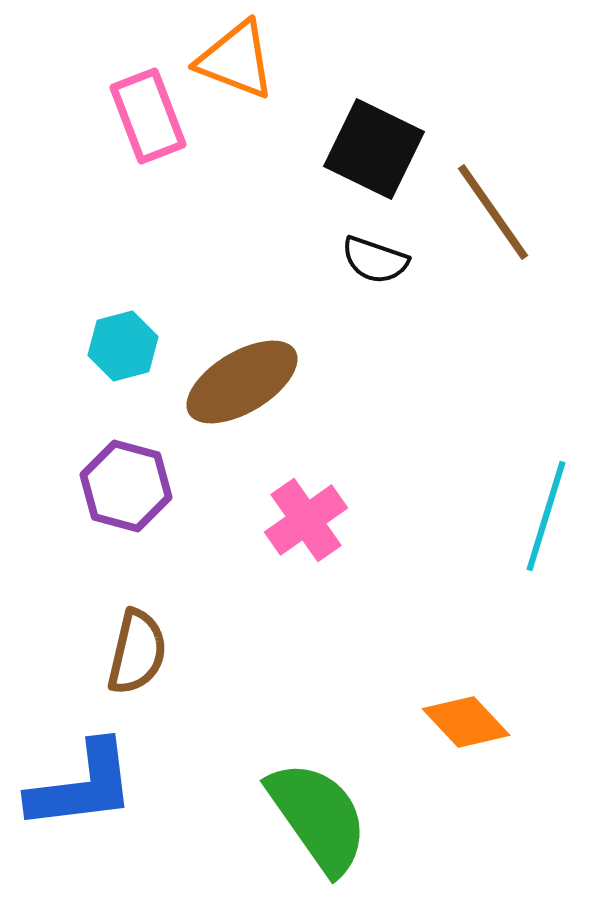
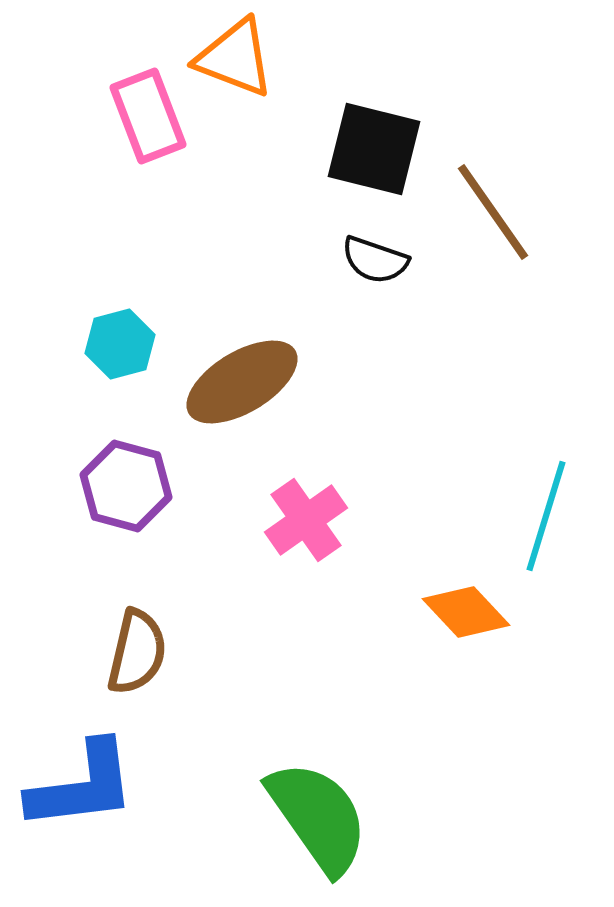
orange triangle: moved 1 px left, 2 px up
black square: rotated 12 degrees counterclockwise
cyan hexagon: moved 3 px left, 2 px up
orange diamond: moved 110 px up
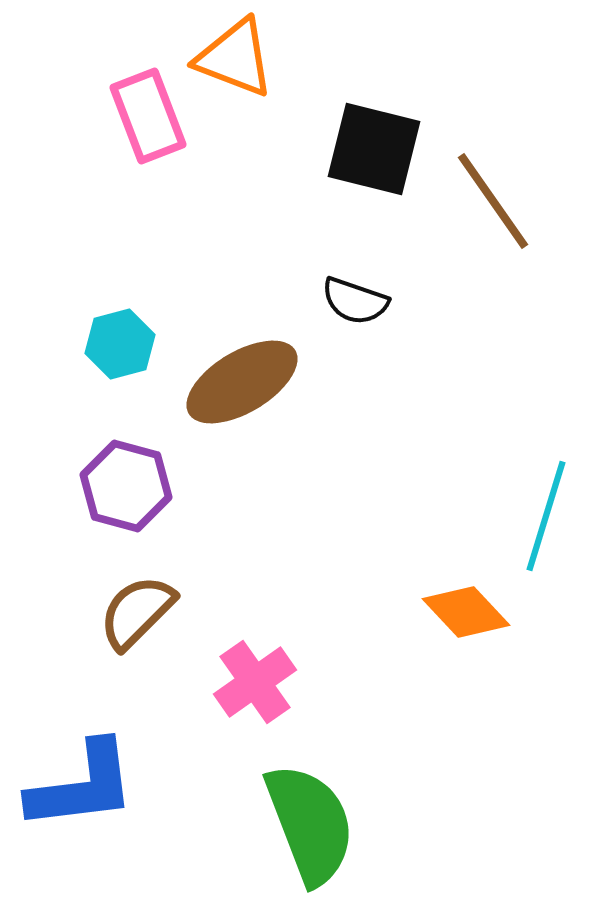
brown line: moved 11 px up
black semicircle: moved 20 px left, 41 px down
pink cross: moved 51 px left, 162 px down
brown semicircle: moved 40 px up; rotated 148 degrees counterclockwise
green semicircle: moved 8 px left, 7 px down; rotated 14 degrees clockwise
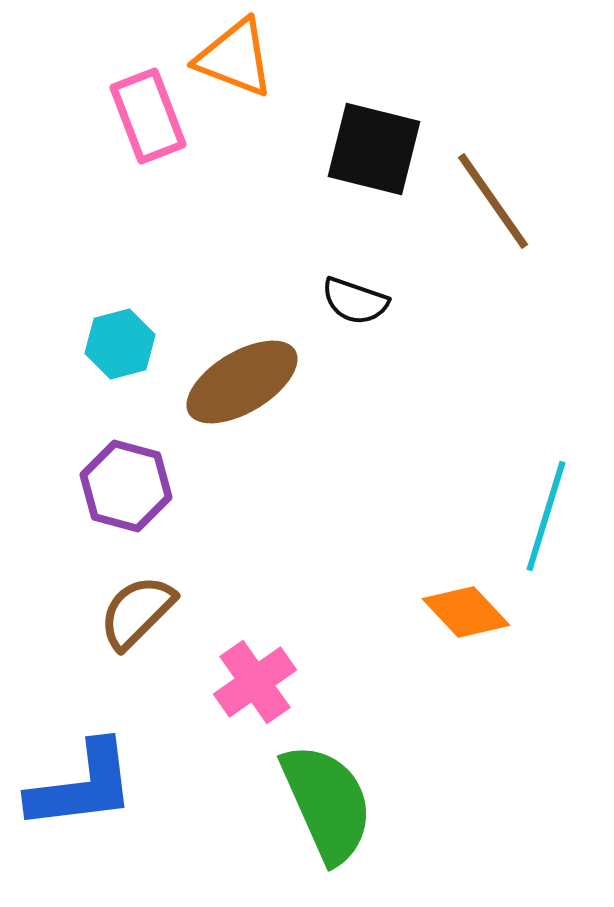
green semicircle: moved 17 px right, 21 px up; rotated 3 degrees counterclockwise
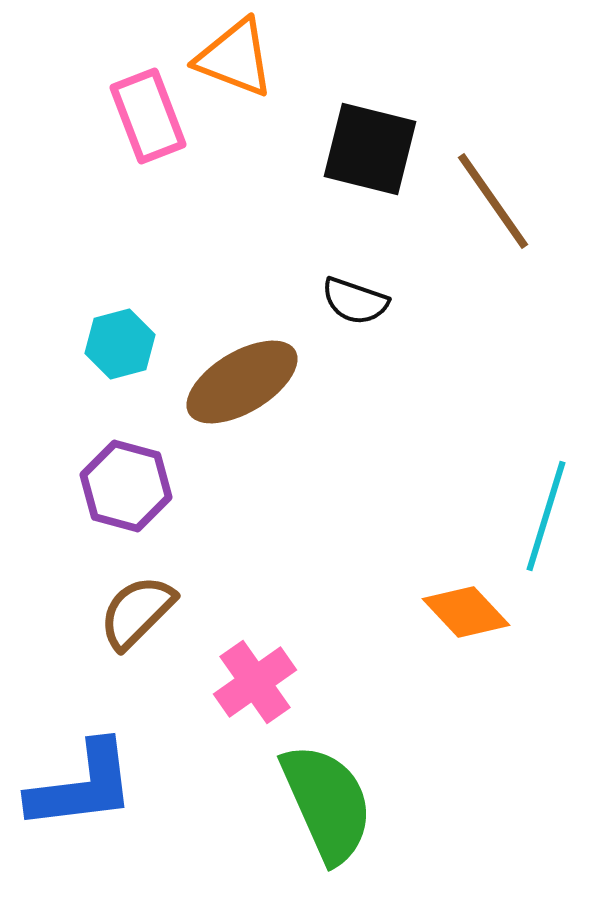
black square: moved 4 px left
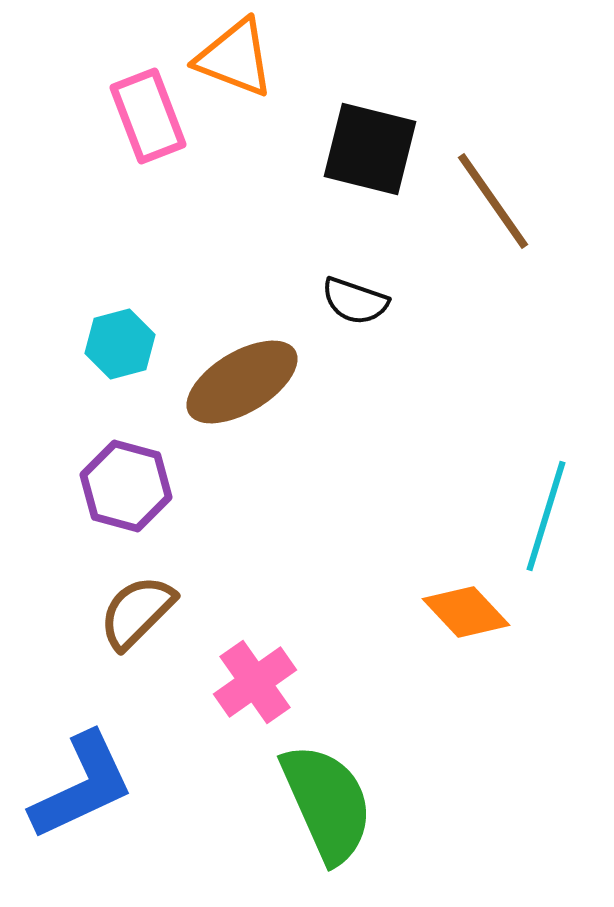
blue L-shape: rotated 18 degrees counterclockwise
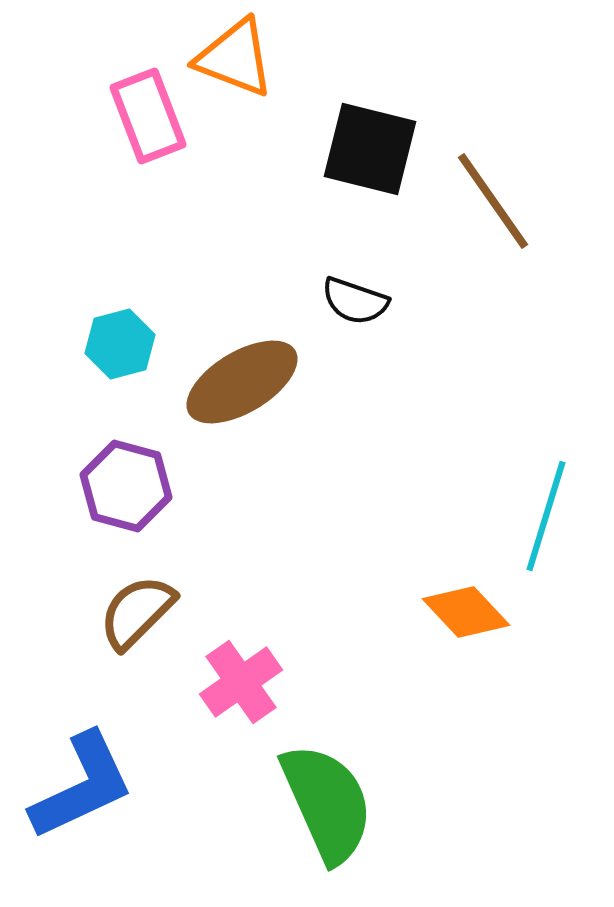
pink cross: moved 14 px left
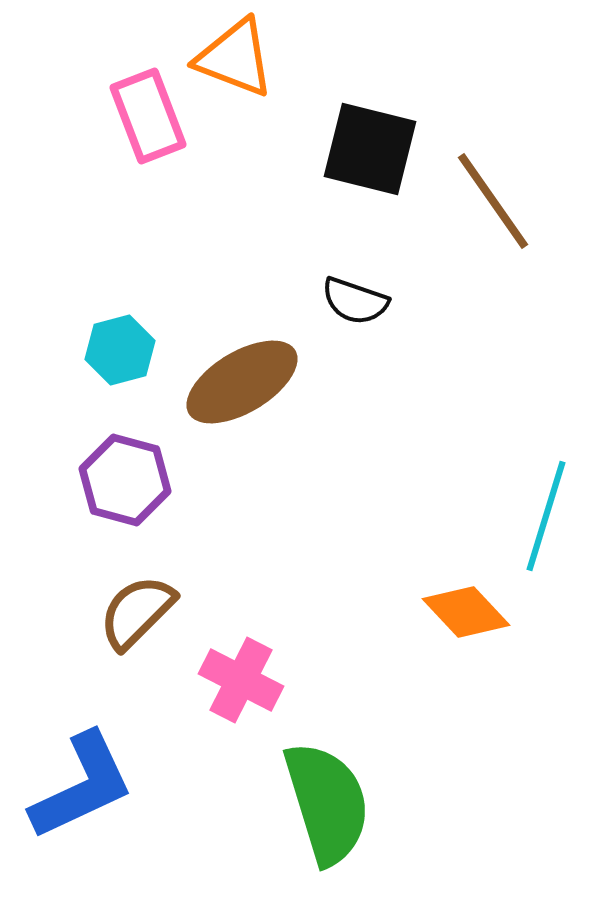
cyan hexagon: moved 6 px down
purple hexagon: moved 1 px left, 6 px up
pink cross: moved 2 px up; rotated 28 degrees counterclockwise
green semicircle: rotated 7 degrees clockwise
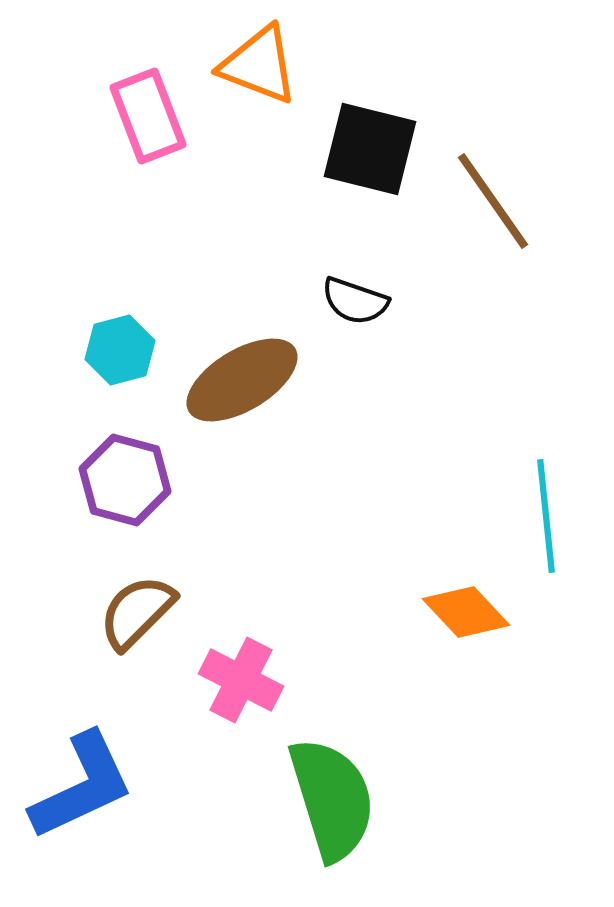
orange triangle: moved 24 px right, 7 px down
brown ellipse: moved 2 px up
cyan line: rotated 23 degrees counterclockwise
green semicircle: moved 5 px right, 4 px up
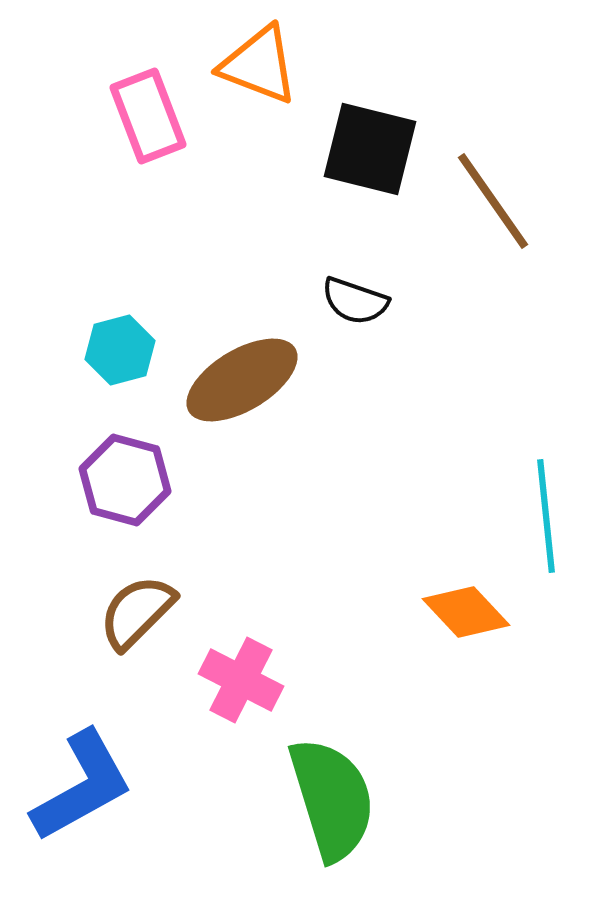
blue L-shape: rotated 4 degrees counterclockwise
